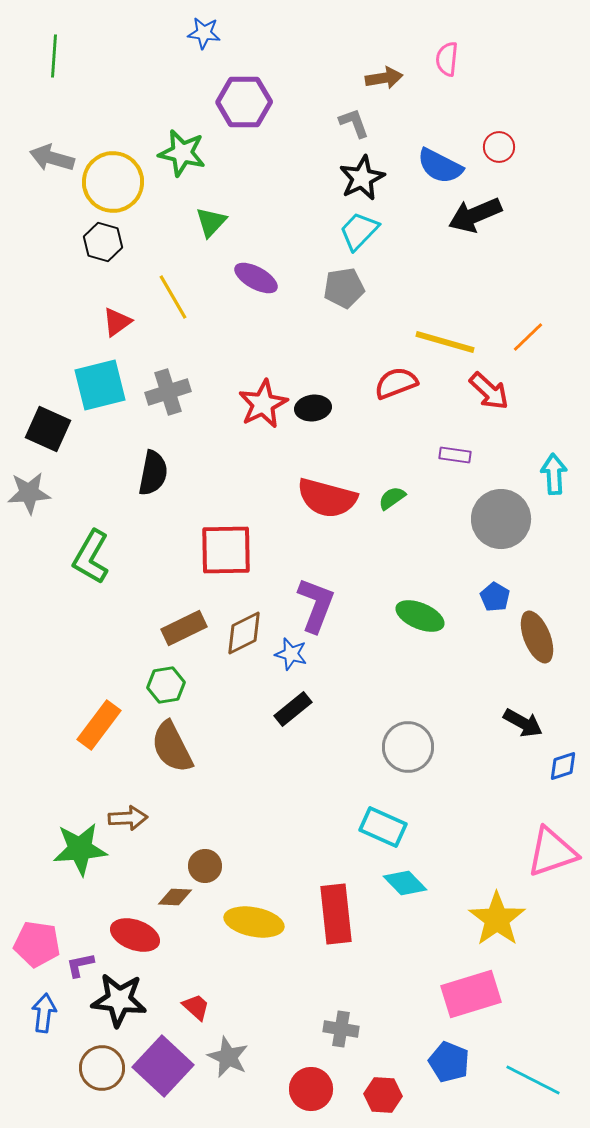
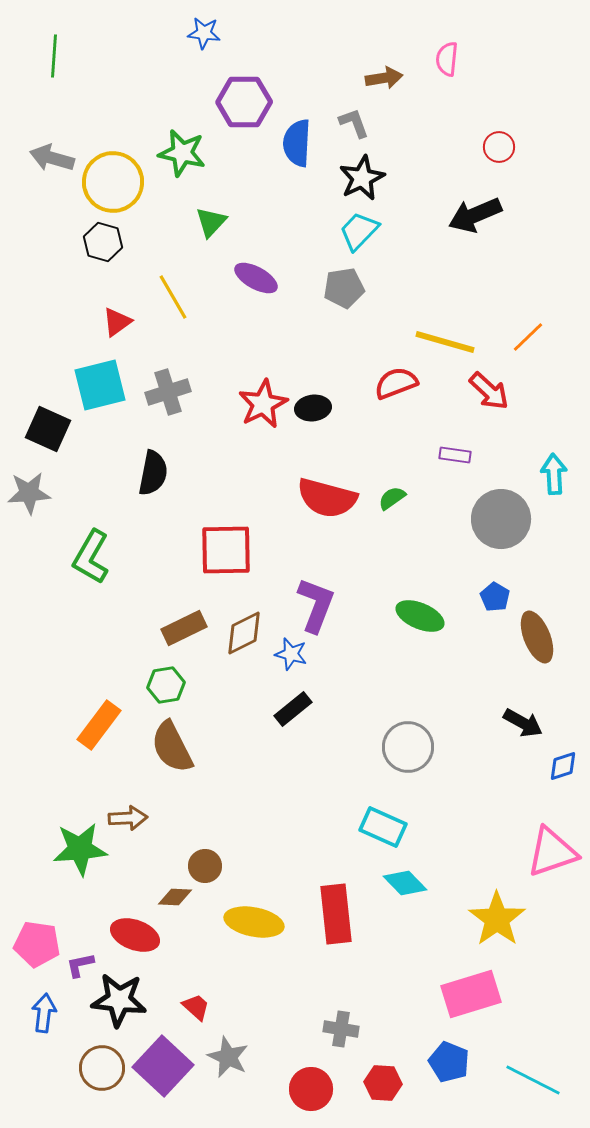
blue semicircle at (440, 166): moved 143 px left, 23 px up; rotated 66 degrees clockwise
red hexagon at (383, 1095): moved 12 px up
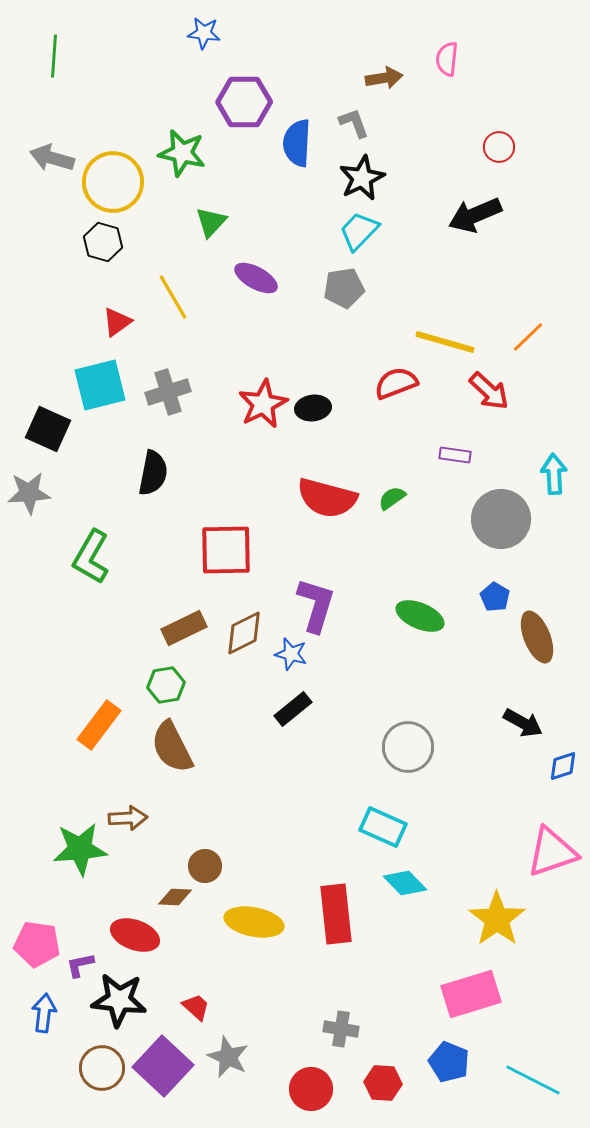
purple L-shape at (316, 605): rotated 4 degrees counterclockwise
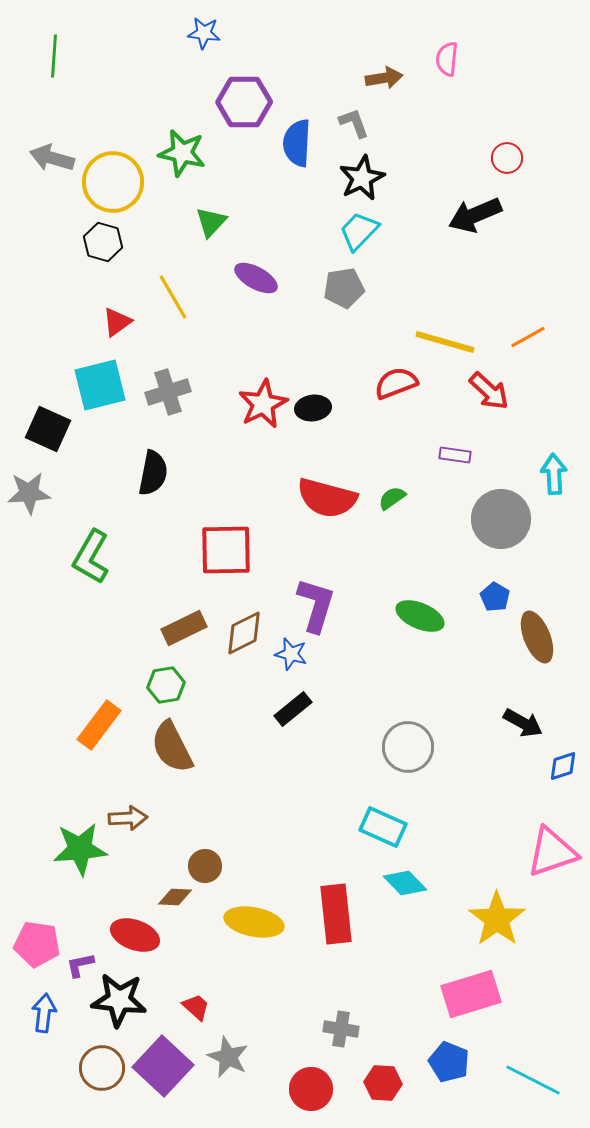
red circle at (499, 147): moved 8 px right, 11 px down
orange line at (528, 337): rotated 15 degrees clockwise
